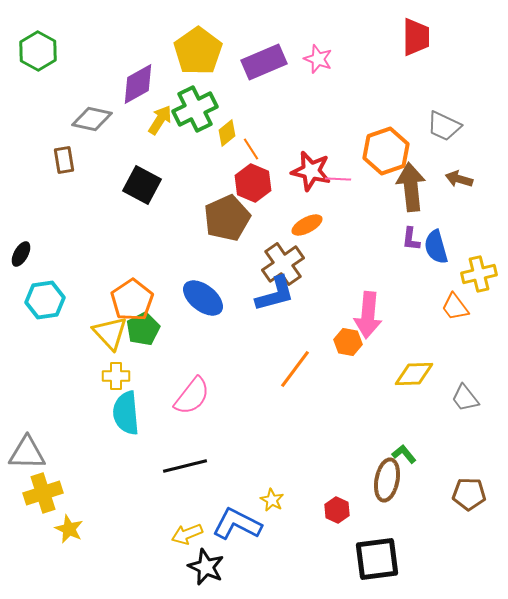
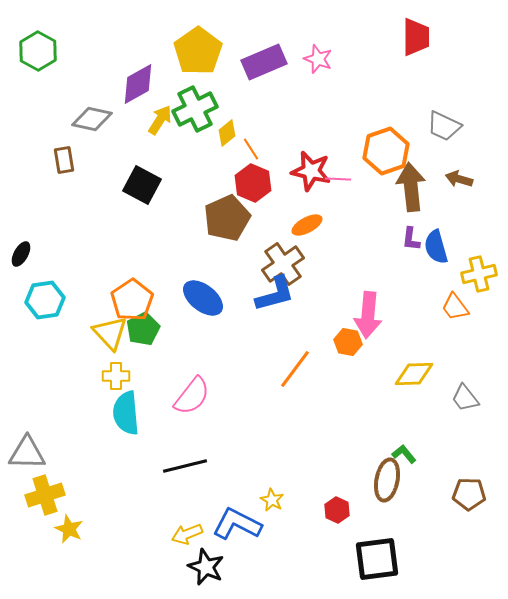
yellow cross at (43, 493): moved 2 px right, 2 px down
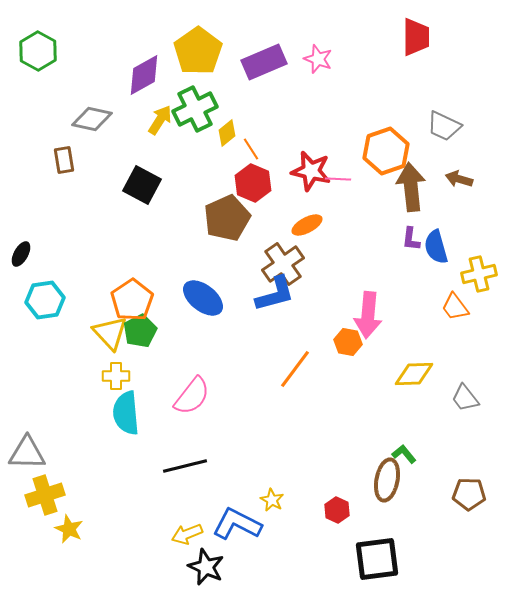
purple diamond at (138, 84): moved 6 px right, 9 px up
green pentagon at (143, 329): moved 3 px left, 2 px down
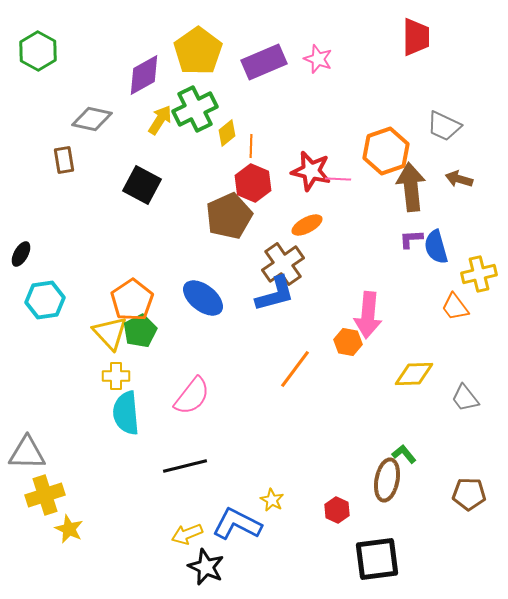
orange line at (251, 149): moved 3 px up; rotated 35 degrees clockwise
brown pentagon at (227, 218): moved 2 px right, 2 px up
purple L-shape at (411, 239): rotated 80 degrees clockwise
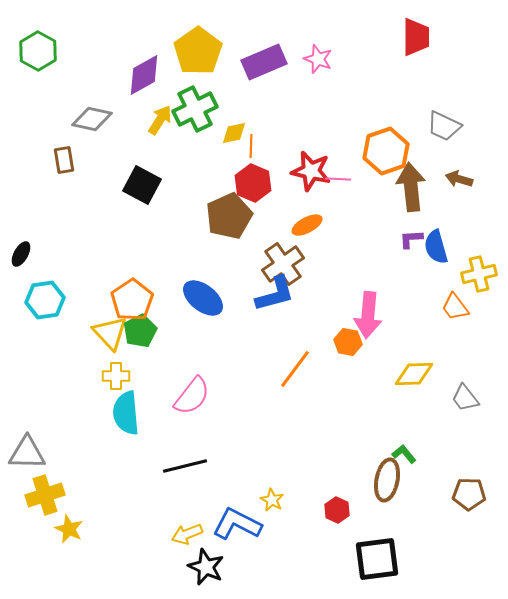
yellow diamond at (227, 133): moved 7 px right; rotated 28 degrees clockwise
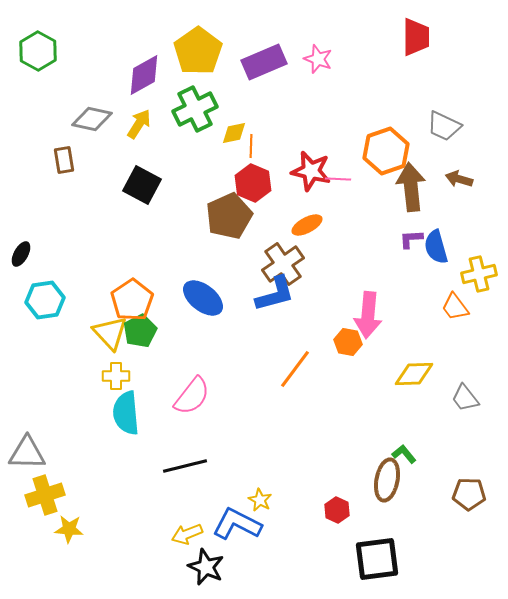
yellow arrow at (160, 120): moved 21 px left, 4 px down
yellow star at (272, 500): moved 12 px left
yellow star at (69, 529): rotated 20 degrees counterclockwise
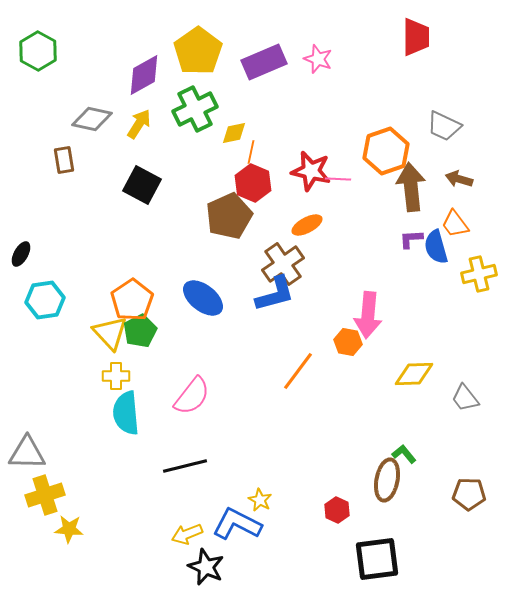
orange line at (251, 146): moved 6 px down; rotated 10 degrees clockwise
orange trapezoid at (455, 307): moved 83 px up
orange line at (295, 369): moved 3 px right, 2 px down
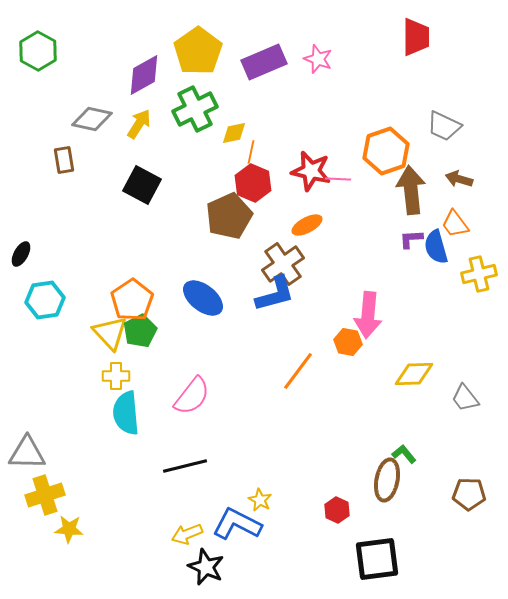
brown arrow at (411, 187): moved 3 px down
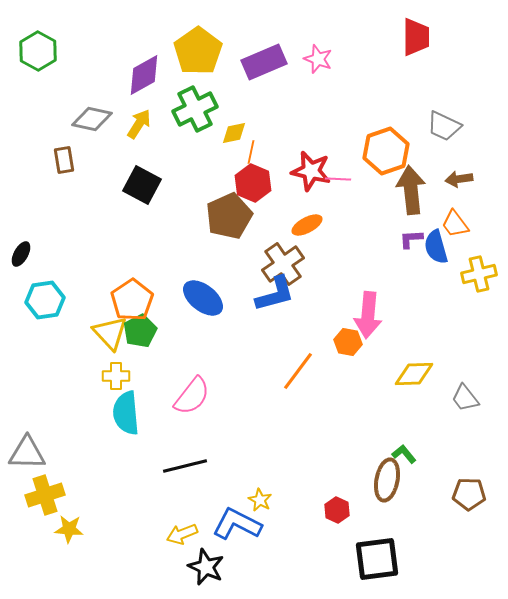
brown arrow at (459, 179): rotated 24 degrees counterclockwise
yellow arrow at (187, 534): moved 5 px left
